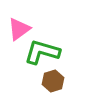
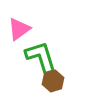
green L-shape: moved 1 px left, 5 px down; rotated 57 degrees clockwise
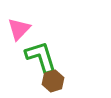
pink triangle: rotated 10 degrees counterclockwise
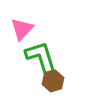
pink triangle: moved 3 px right
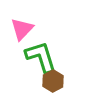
brown hexagon: rotated 10 degrees counterclockwise
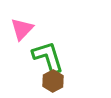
green L-shape: moved 7 px right
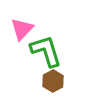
green L-shape: moved 2 px left, 6 px up
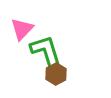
brown hexagon: moved 3 px right, 7 px up
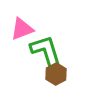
pink triangle: rotated 25 degrees clockwise
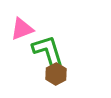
green L-shape: moved 2 px right
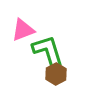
pink triangle: moved 1 px right, 1 px down
